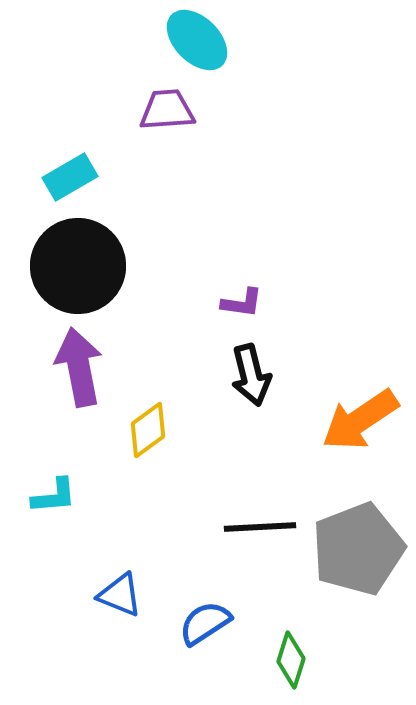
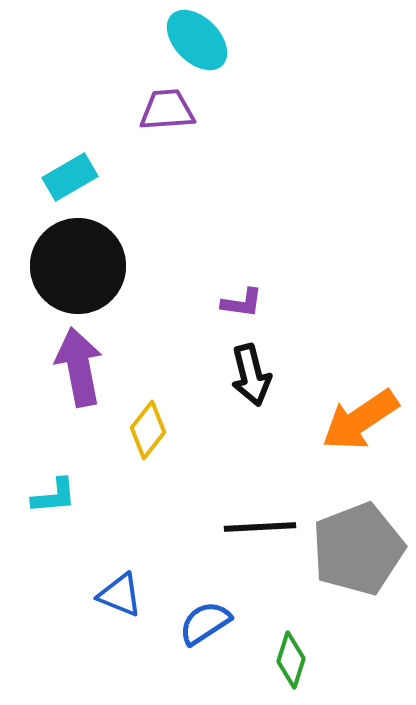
yellow diamond: rotated 16 degrees counterclockwise
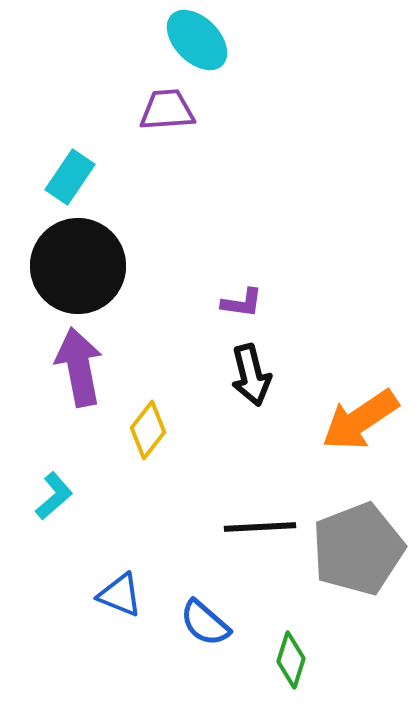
cyan rectangle: rotated 26 degrees counterclockwise
cyan L-shape: rotated 36 degrees counterclockwise
blue semicircle: rotated 106 degrees counterclockwise
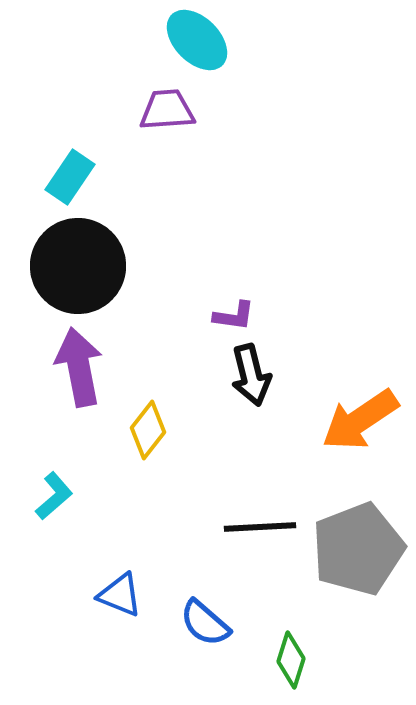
purple L-shape: moved 8 px left, 13 px down
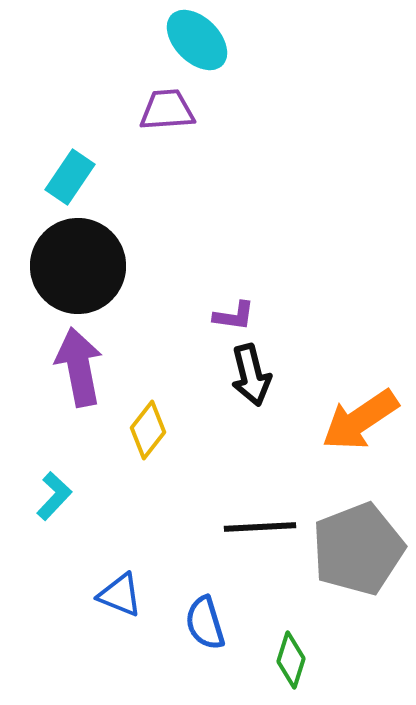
cyan L-shape: rotated 6 degrees counterclockwise
blue semicircle: rotated 32 degrees clockwise
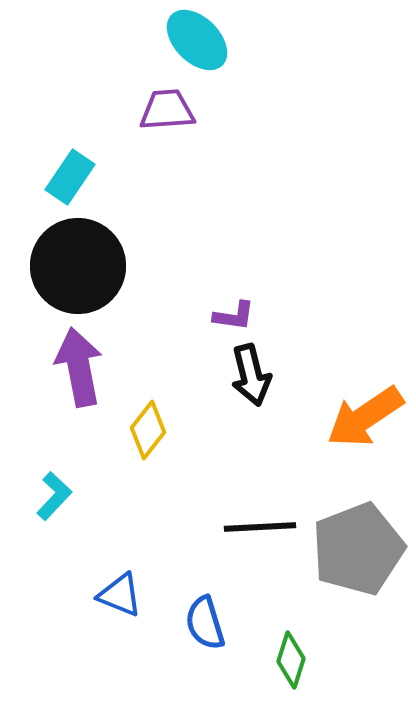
orange arrow: moved 5 px right, 3 px up
